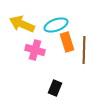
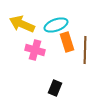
brown line: moved 1 px right
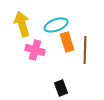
yellow arrow: rotated 50 degrees clockwise
black rectangle: moved 6 px right; rotated 42 degrees counterclockwise
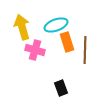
yellow arrow: moved 3 px down
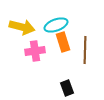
yellow arrow: rotated 120 degrees clockwise
orange rectangle: moved 4 px left
pink cross: moved 1 px down; rotated 24 degrees counterclockwise
black rectangle: moved 6 px right
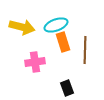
pink cross: moved 11 px down
